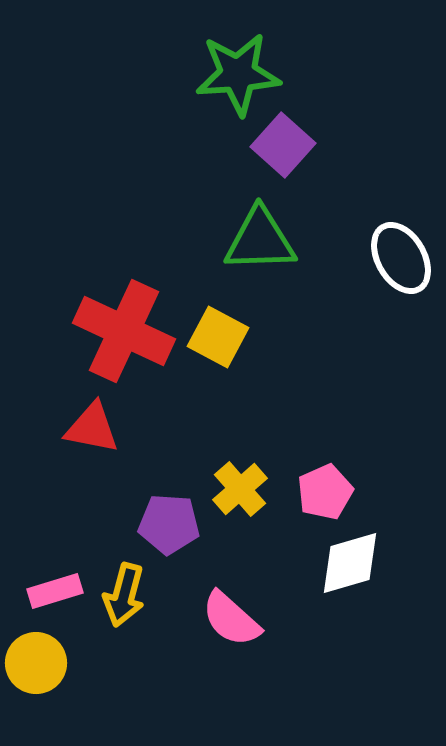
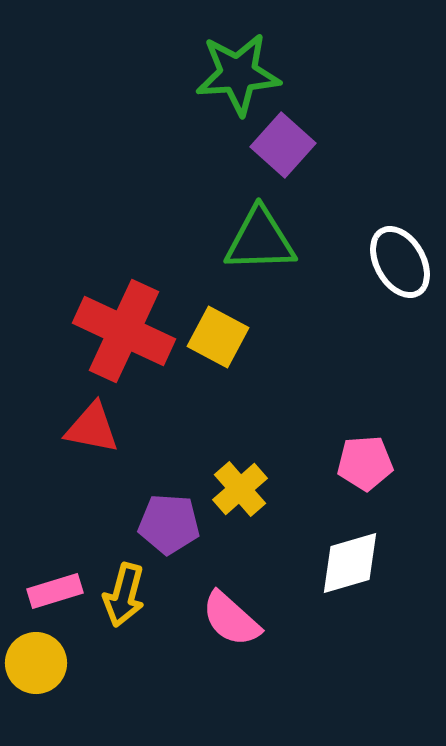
white ellipse: moved 1 px left, 4 px down
pink pentagon: moved 40 px right, 29 px up; rotated 20 degrees clockwise
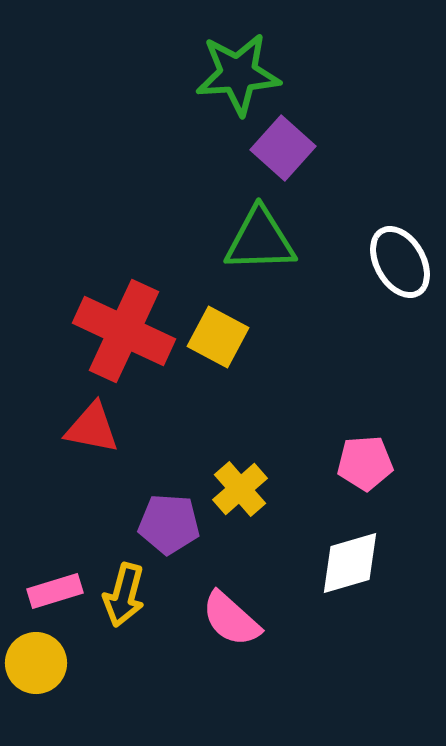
purple square: moved 3 px down
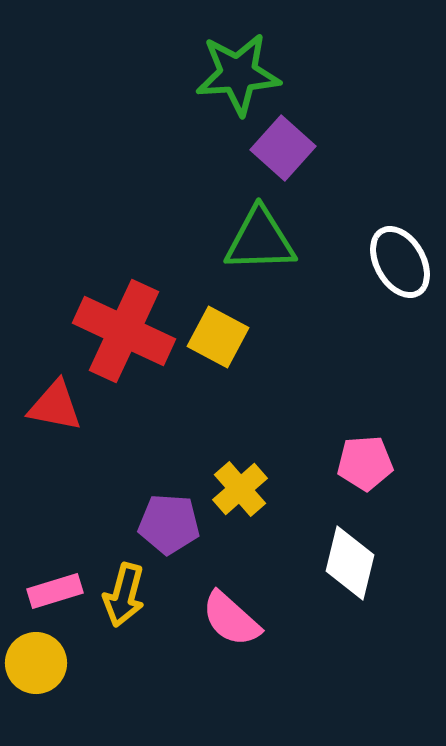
red triangle: moved 37 px left, 22 px up
white diamond: rotated 60 degrees counterclockwise
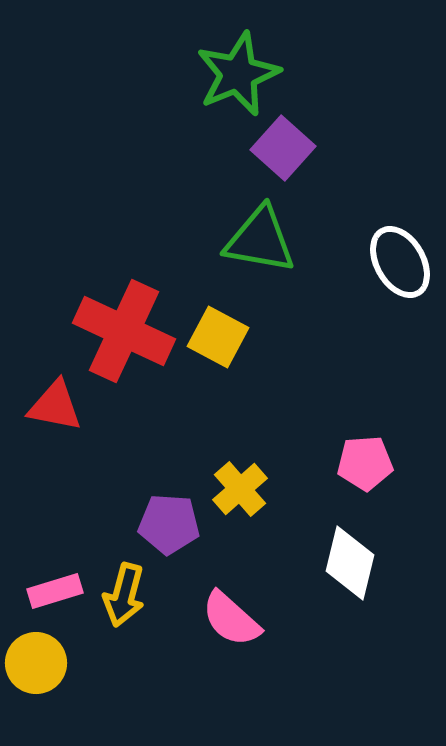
green star: rotated 18 degrees counterclockwise
green triangle: rotated 12 degrees clockwise
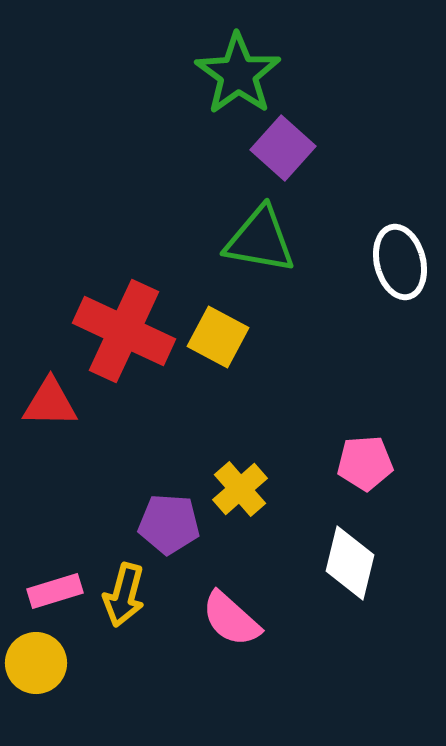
green star: rotated 14 degrees counterclockwise
white ellipse: rotated 16 degrees clockwise
red triangle: moved 5 px left, 3 px up; rotated 10 degrees counterclockwise
